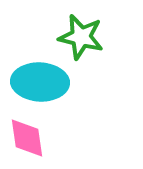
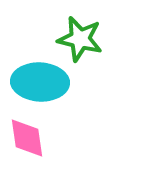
green star: moved 1 px left, 2 px down
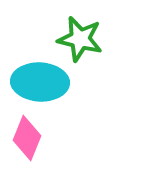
pink diamond: rotated 30 degrees clockwise
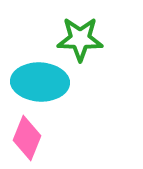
green star: rotated 12 degrees counterclockwise
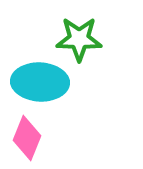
green star: moved 1 px left
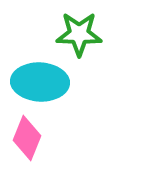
green star: moved 5 px up
